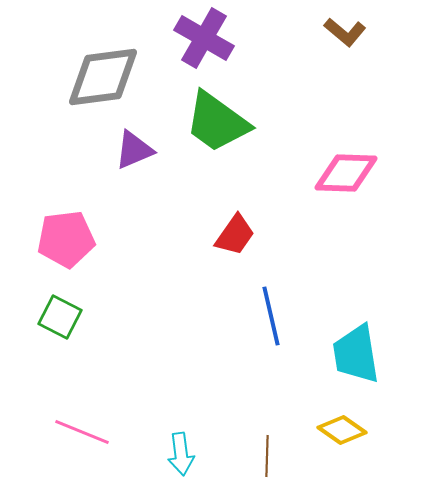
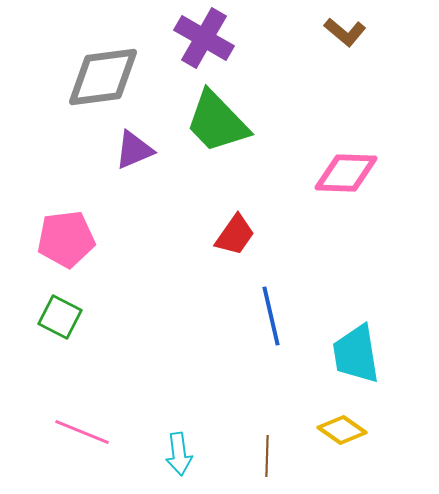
green trapezoid: rotated 10 degrees clockwise
cyan arrow: moved 2 px left
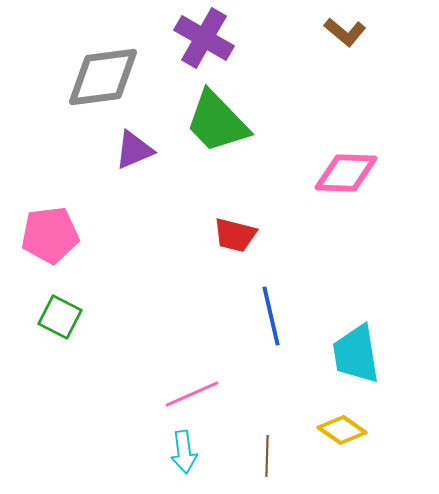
red trapezoid: rotated 69 degrees clockwise
pink pentagon: moved 16 px left, 4 px up
pink line: moved 110 px right, 38 px up; rotated 46 degrees counterclockwise
cyan arrow: moved 5 px right, 2 px up
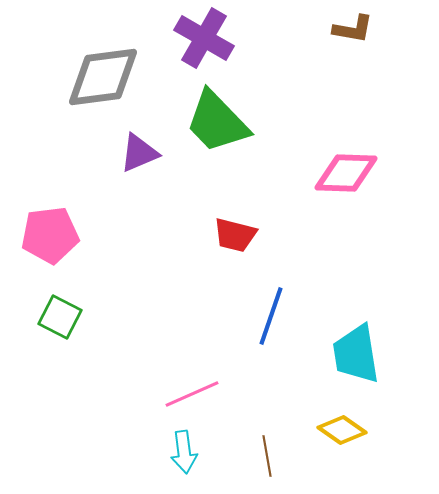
brown L-shape: moved 8 px right, 3 px up; rotated 30 degrees counterclockwise
purple triangle: moved 5 px right, 3 px down
blue line: rotated 32 degrees clockwise
brown line: rotated 12 degrees counterclockwise
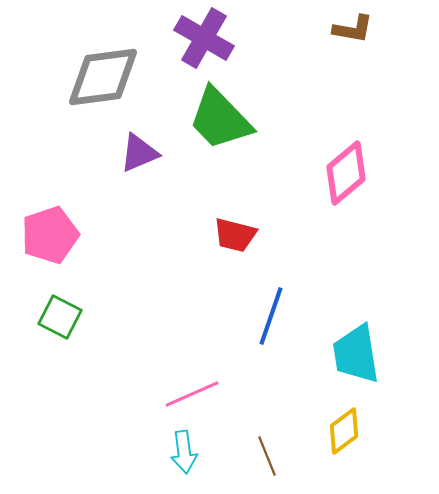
green trapezoid: moved 3 px right, 3 px up
pink diamond: rotated 42 degrees counterclockwise
pink pentagon: rotated 12 degrees counterclockwise
yellow diamond: moved 2 px right, 1 px down; rotated 72 degrees counterclockwise
brown line: rotated 12 degrees counterclockwise
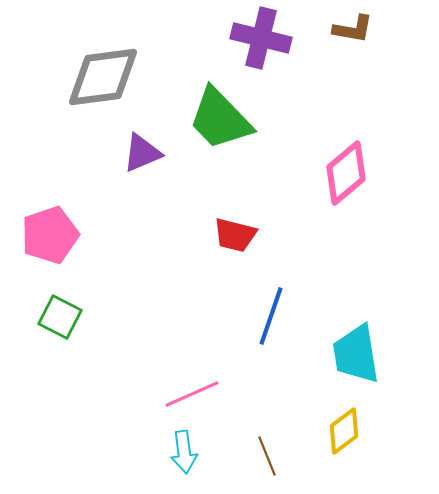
purple cross: moved 57 px right; rotated 16 degrees counterclockwise
purple triangle: moved 3 px right
